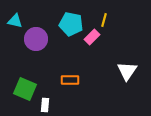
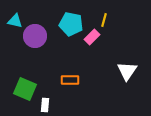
purple circle: moved 1 px left, 3 px up
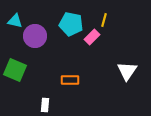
green square: moved 10 px left, 19 px up
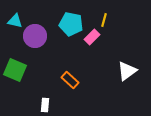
white triangle: rotated 20 degrees clockwise
orange rectangle: rotated 42 degrees clockwise
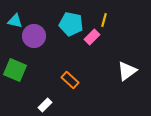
purple circle: moved 1 px left
white rectangle: rotated 40 degrees clockwise
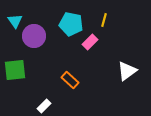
cyan triangle: rotated 42 degrees clockwise
pink rectangle: moved 2 px left, 5 px down
green square: rotated 30 degrees counterclockwise
white rectangle: moved 1 px left, 1 px down
